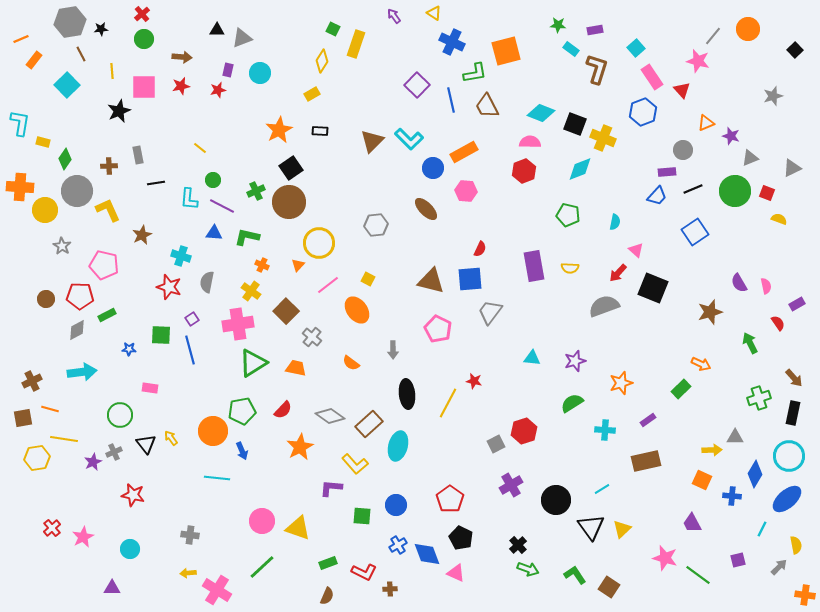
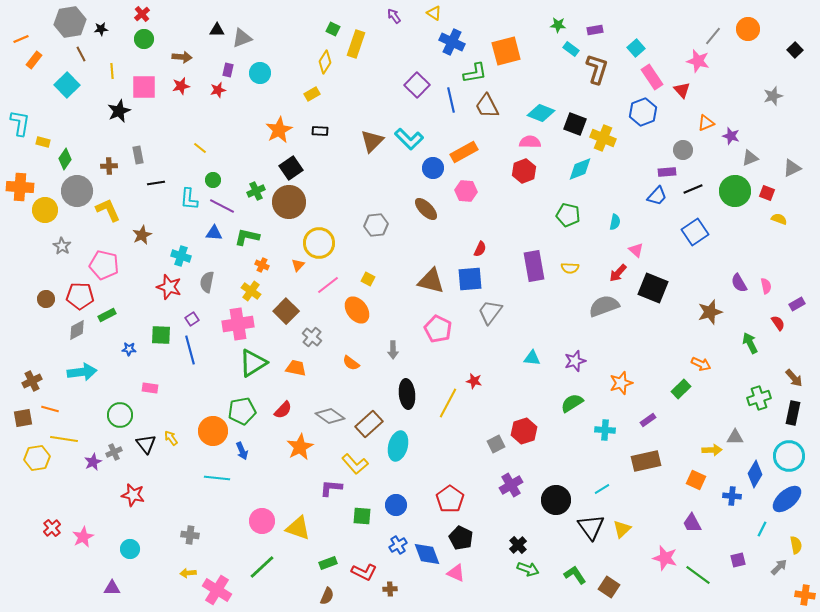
yellow diamond at (322, 61): moved 3 px right, 1 px down
orange square at (702, 480): moved 6 px left
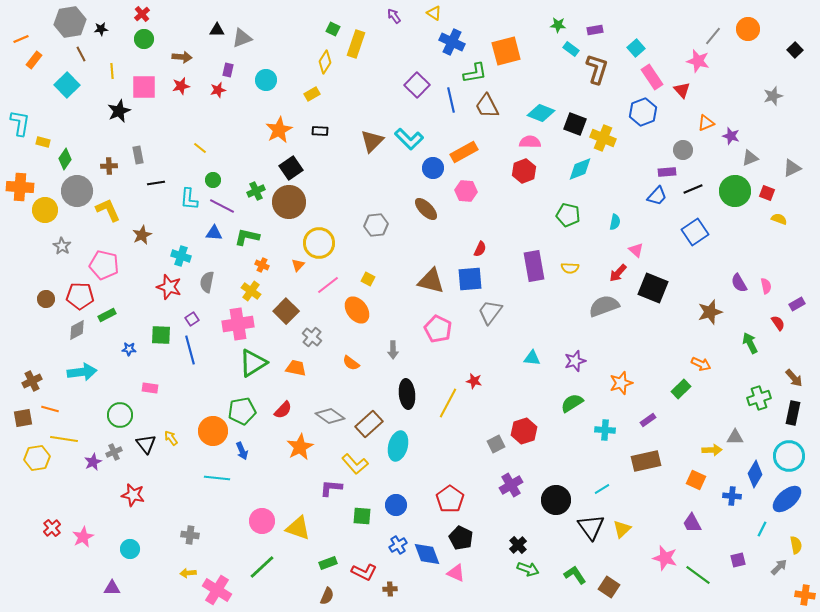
cyan circle at (260, 73): moved 6 px right, 7 px down
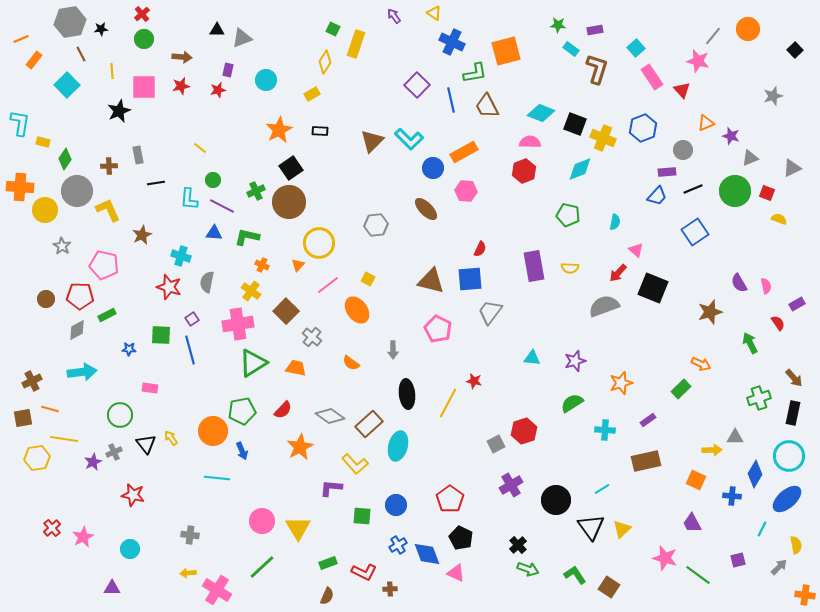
blue hexagon at (643, 112): moved 16 px down
yellow triangle at (298, 528): rotated 40 degrees clockwise
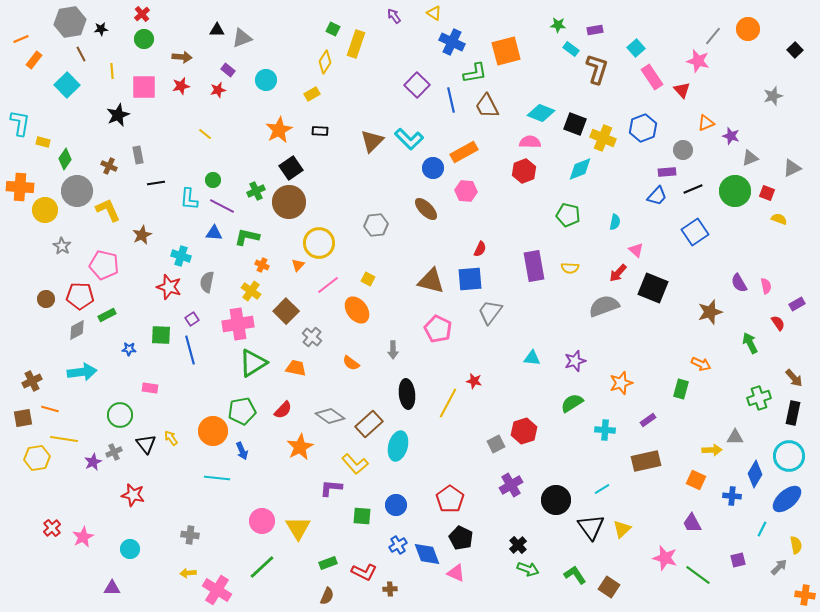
purple rectangle at (228, 70): rotated 64 degrees counterclockwise
black star at (119, 111): moved 1 px left, 4 px down
yellow line at (200, 148): moved 5 px right, 14 px up
brown cross at (109, 166): rotated 28 degrees clockwise
green rectangle at (681, 389): rotated 30 degrees counterclockwise
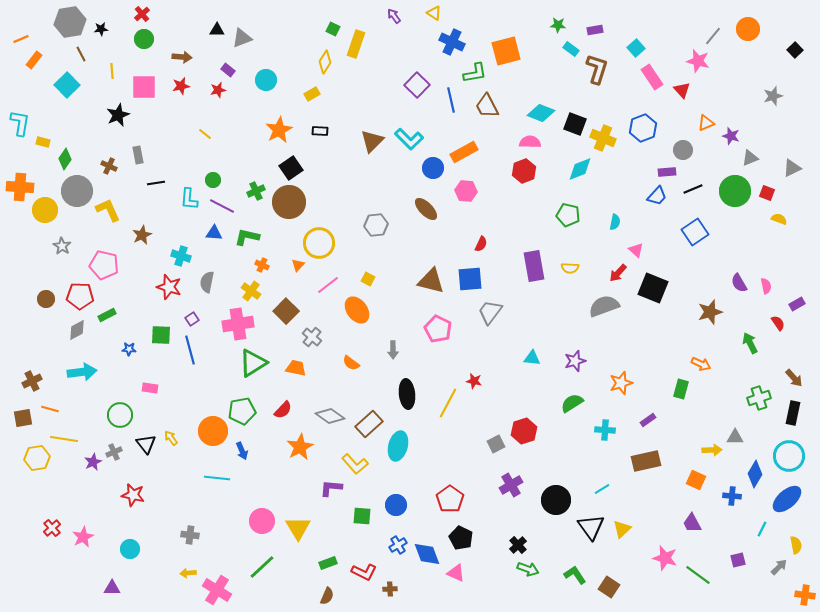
red semicircle at (480, 249): moved 1 px right, 5 px up
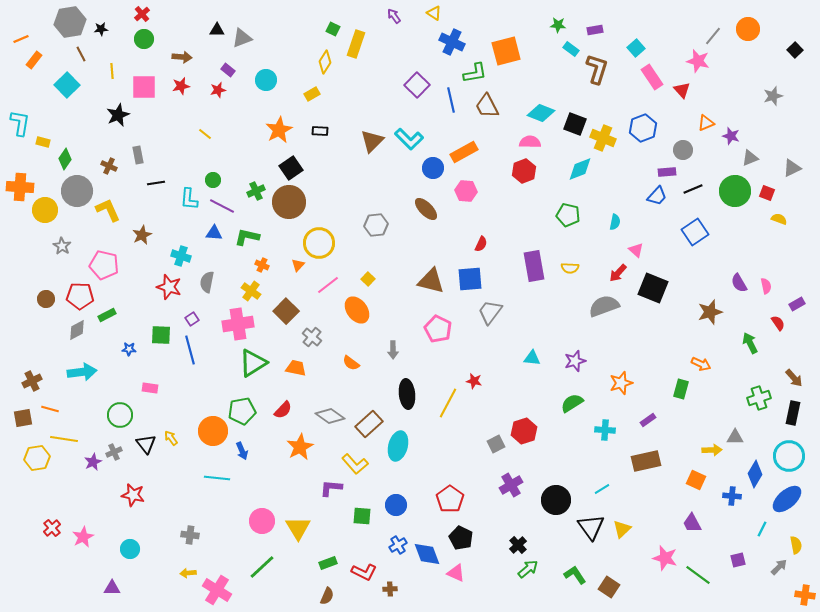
yellow square at (368, 279): rotated 16 degrees clockwise
green arrow at (528, 569): rotated 60 degrees counterclockwise
